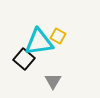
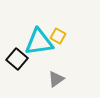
black square: moved 7 px left
gray triangle: moved 3 px right, 2 px up; rotated 24 degrees clockwise
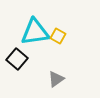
cyan triangle: moved 4 px left, 10 px up
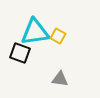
black square: moved 3 px right, 6 px up; rotated 20 degrees counterclockwise
gray triangle: moved 4 px right; rotated 42 degrees clockwise
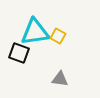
black square: moved 1 px left
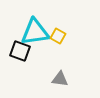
black square: moved 1 px right, 2 px up
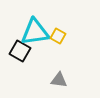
black square: rotated 10 degrees clockwise
gray triangle: moved 1 px left, 1 px down
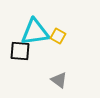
black square: rotated 25 degrees counterclockwise
gray triangle: rotated 30 degrees clockwise
